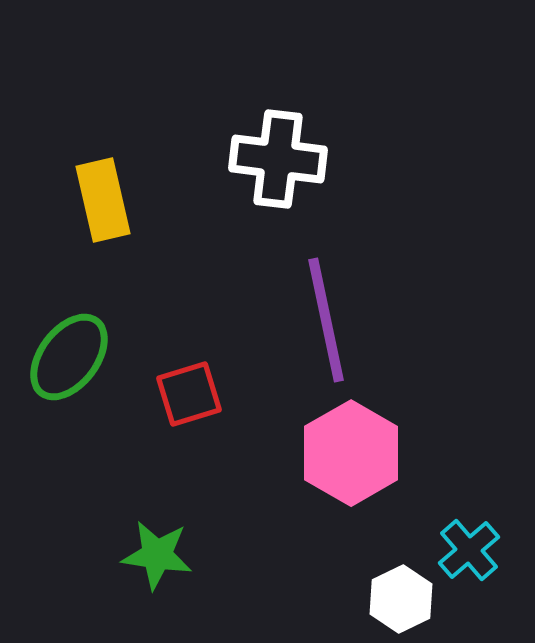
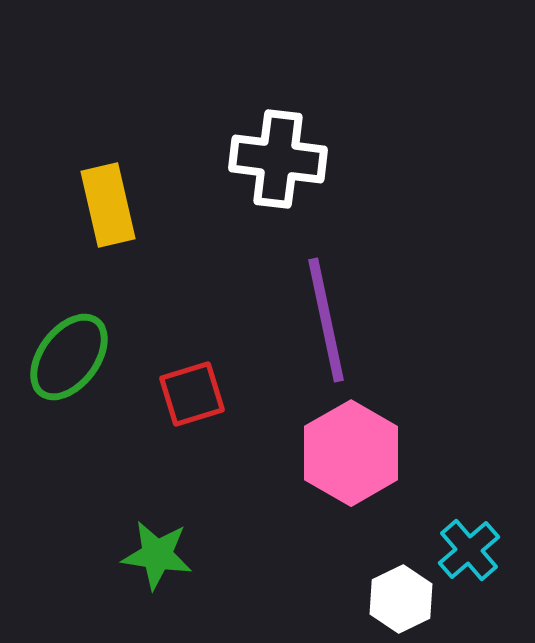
yellow rectangle: moved 5 px right, 5 px down
red square: moved 3 px right
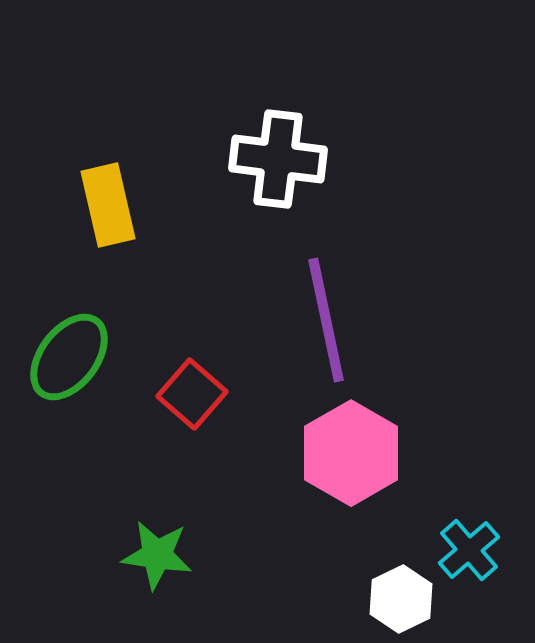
red square: rotated 32 degrees counterclockwise
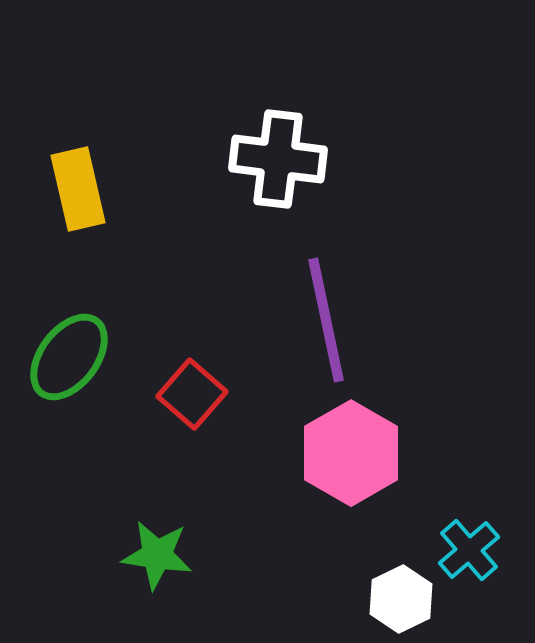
yellow rectangle: moved 30 px left, 16 px up
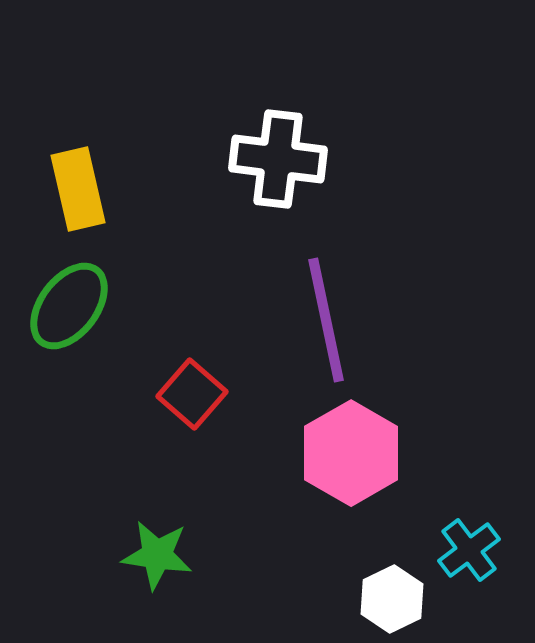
green ellipse: moved 51 px up
cyan cross: rotated 4 degrees clockwise
white hexagon: moved 9 px left
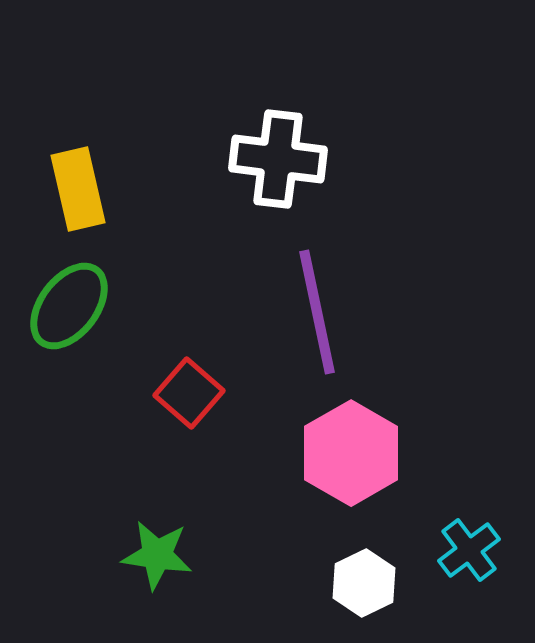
purple line: moved 9 px left, 8 px up
red square: moved 3 px left, 1 px up
white hexagon: moved 28 px left, 16 px up
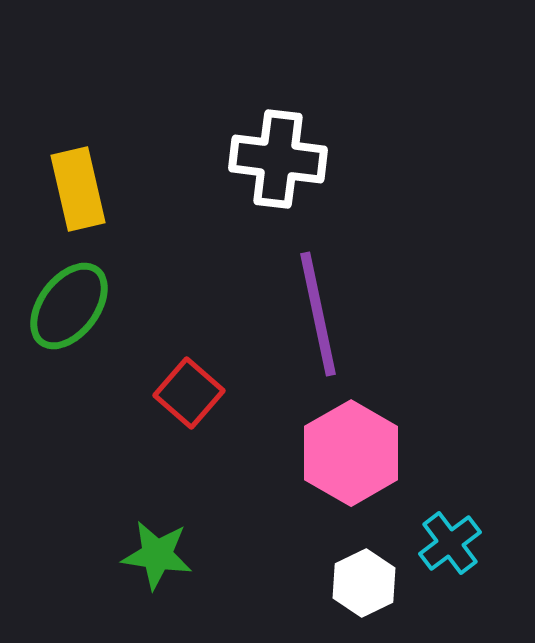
purple line: moved 1 px right, 2 px down
cyan cross: moved 19 px left, 7 px up
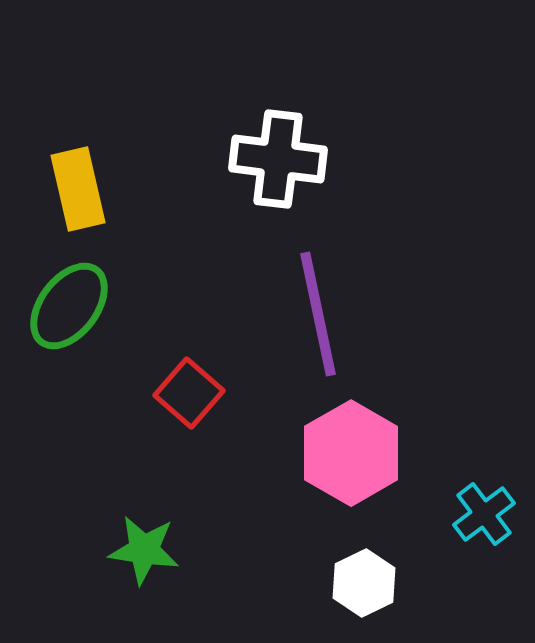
cyan cross: moved 34 px right, 29 px up
green star: moved 13 px left, 5 px up
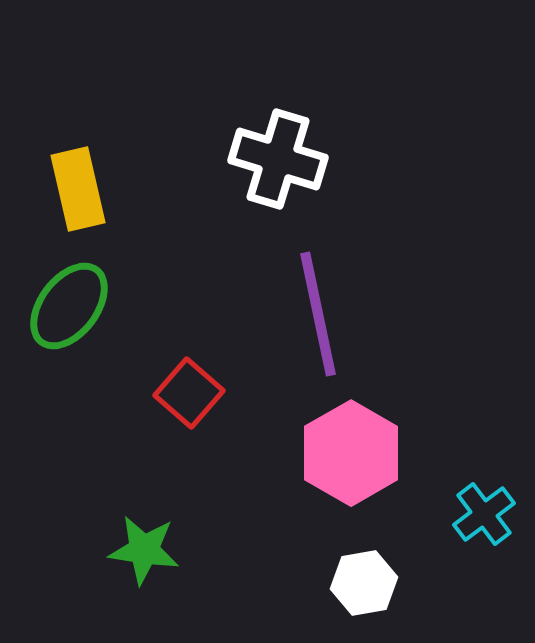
white cross: rotated 10 degrees clockwise
white hexagon: rotated 16 degrees clockwise
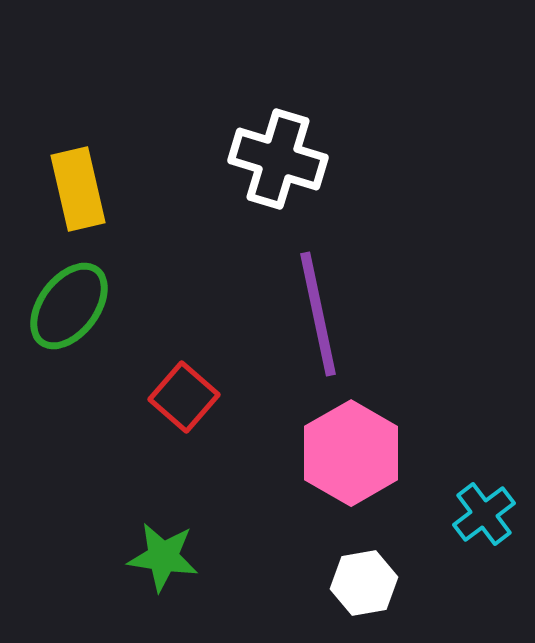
red square: moved 5 px left, 4 px down
green star: moved 19 px right, 7 px down
